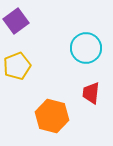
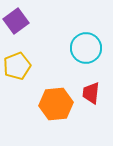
orange hexagon: moved 4 px right, 12 px up; rotated 20 degrees counterclockwise
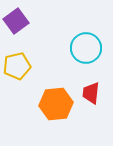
yellow pentagon: rotated 8 degrees clockwise
